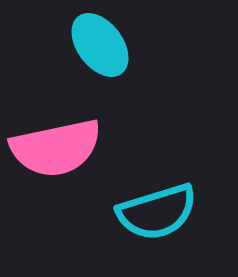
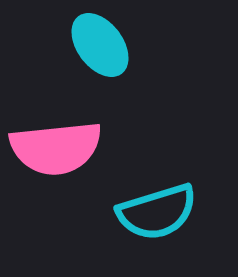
pink semicircle: rotated 6 degrees clockwise
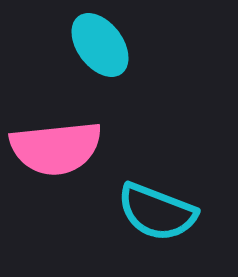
cyan semicircle: rotated 38 degrees clockwise
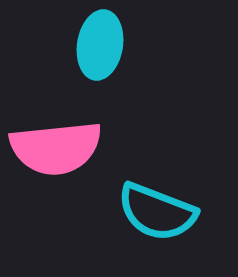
cyan ellipse: rotated 46 degrees clockwise
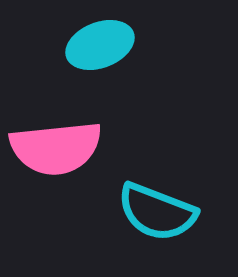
cyan ellipse: rotated 60 degrees clockwise
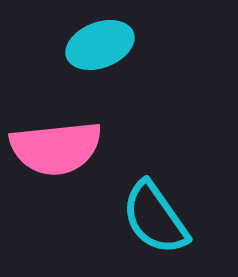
cyan semicircle: moved 2 px left, 6 px down; rotated 34 degrees clockwise
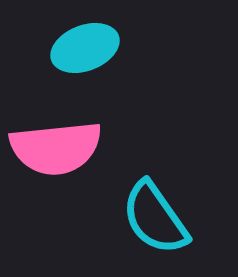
cyan ellipse: moved 15 px left, 3 px down
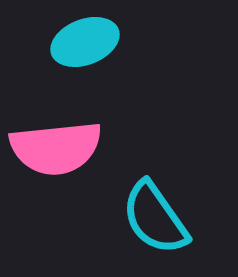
cyan ellipse: moved 6 px up
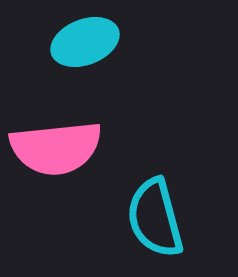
cyan semicircle: rotated 20 degrees clockwise
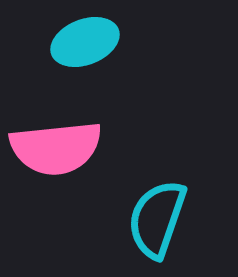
cyan semicircle: moved 2 px right, 1 px down; rotated 34 degrees clockwise
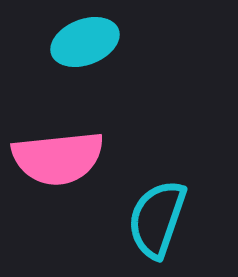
pink semicircle: moved 2 px right, 10 px down
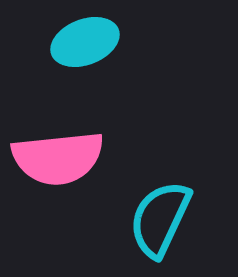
cyan semicircle: moved 3 px right; rotated 6 degrees clockwise
